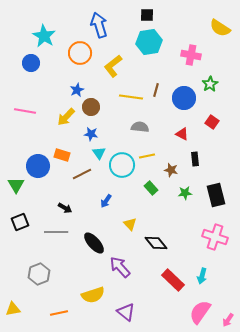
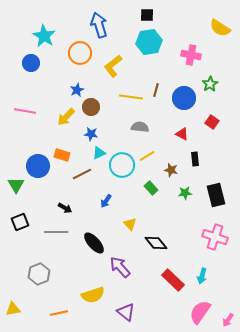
cyan triangle at (99, 153): rotated 40 degrees clockwise
yellow line at (147, 156): rotated 21 degrees counterclockwise
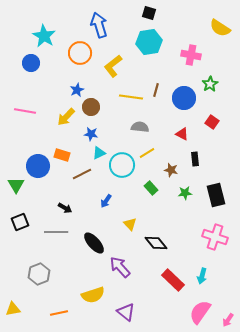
black square at (147, 15): moved 2 px right, 2 px up; rotated 16 degrees clockwise
yellow line at (147, 156): moved 3 px up
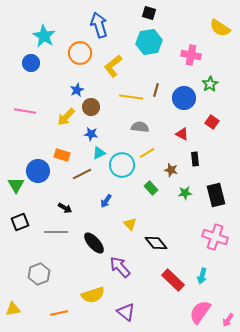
blue circle at (38, 166): moved 5 px down
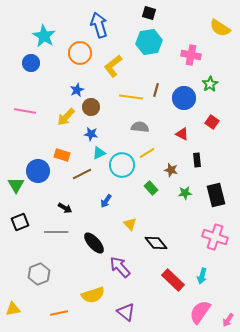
black rectangle at (195, 159): moved 2 px right, 1 px down
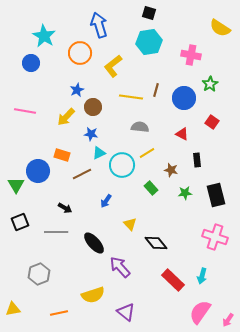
brown circle at (91, 107): moved 2 px right
